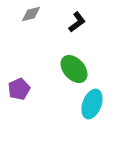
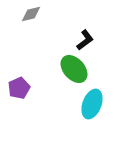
black L-shape: moved 8 px right, 18 px down
purple pentagon: moved 1 px up
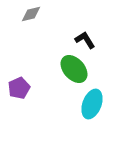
black L-shape: rotated 85 degrees counterclockwise
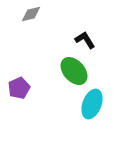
green ellipse: moved 2 px down
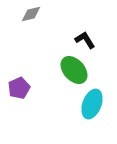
green ellipse: moved 1 px up
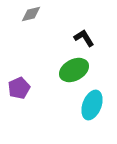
black L-shape: moved 1 px left, 2 px up
green ellipse: rotated 76 degrees counterclockwise
cyan ellipse: moved 1 px down
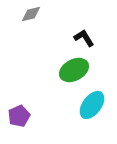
purple pentagon: moved 28 px down
cyan ellipse: rotated 16 degrees clockwise
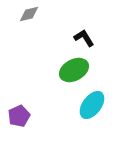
gray diamond: moved 2 px left
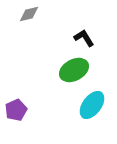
purple pentagon: moved 3 px left, 6 px up
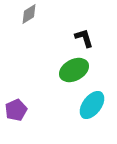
gray diamond: rotated 20 degrees counterclockwise
black L-shape: rotated 15 degrees clockwise
